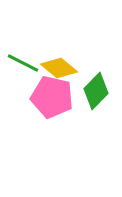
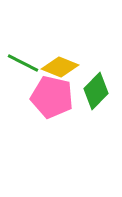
yellow diamond: moved 1 px right, 1 px up; rotated 18 degrees counterclockwise
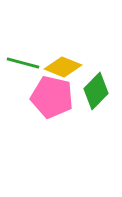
green line: rotated 12 degrees counterclockwise
yellow diamond: moved 3 px right
